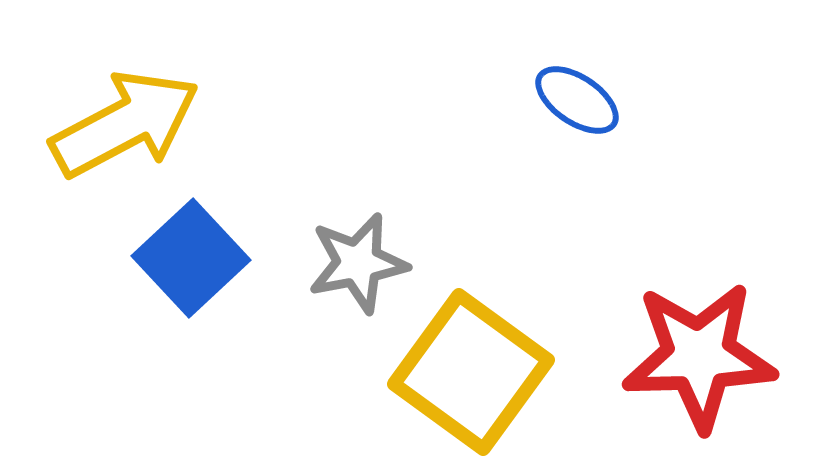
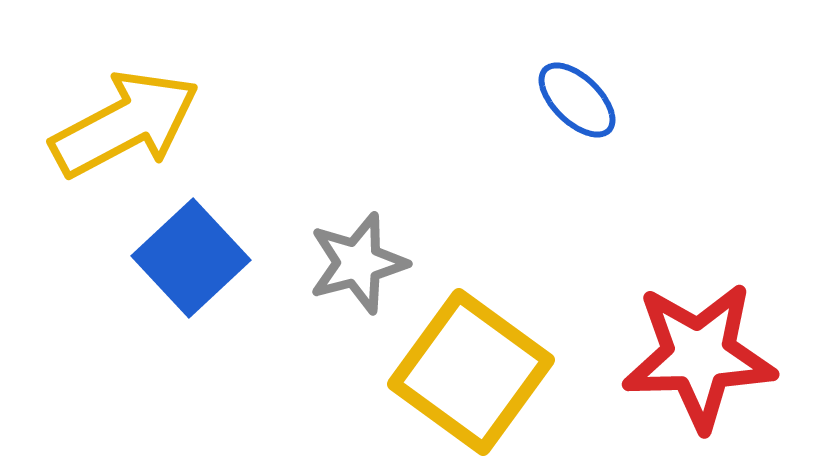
blue ellipse: rotated 10 degrees clockwise
gray star: rotated 4 degrees counterclockwise
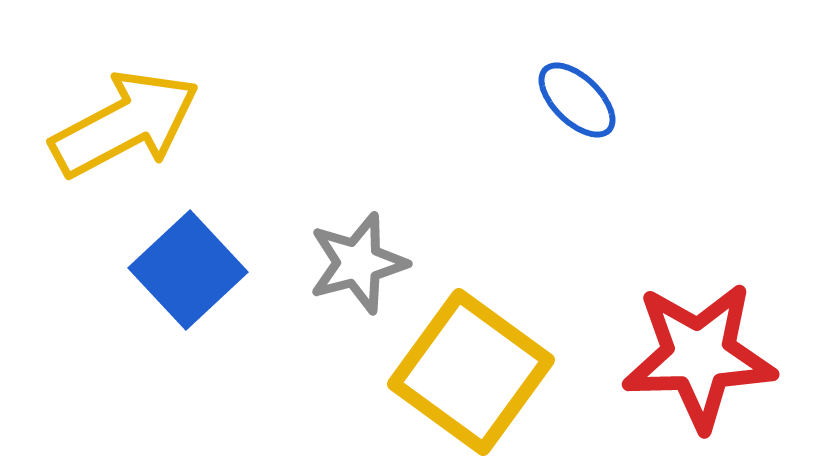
blue square: moved 3 px left, 12 px down
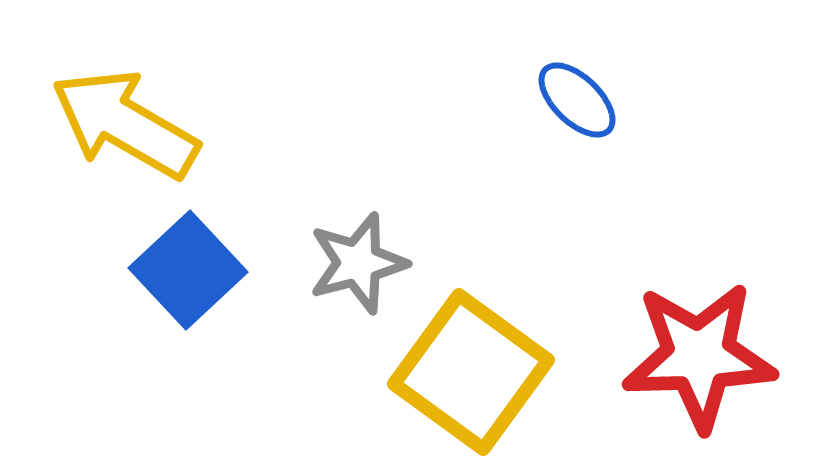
yellow arrow: rotated 122 degrees counterclockwise
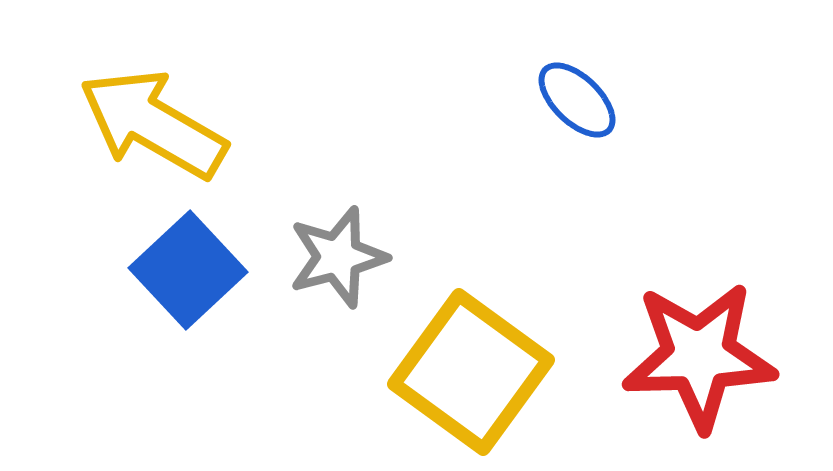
yellow arrow: moved 28 px right
gray star: moved 20 px left, 6 px up
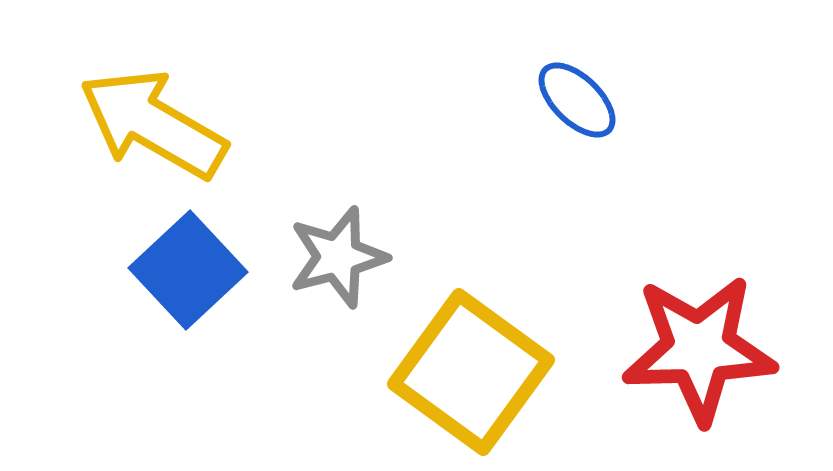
red star: moved 7 px up
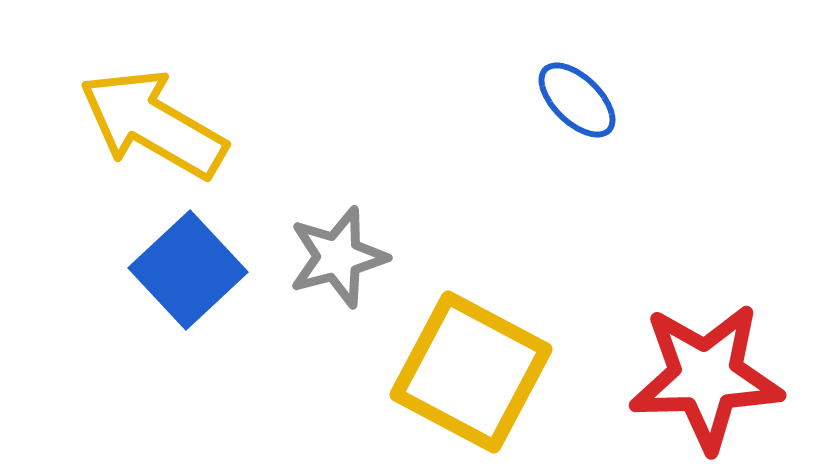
red star: moved 7 px right, 28 px down
yellow square: rotated 8 degrees counterclockwise
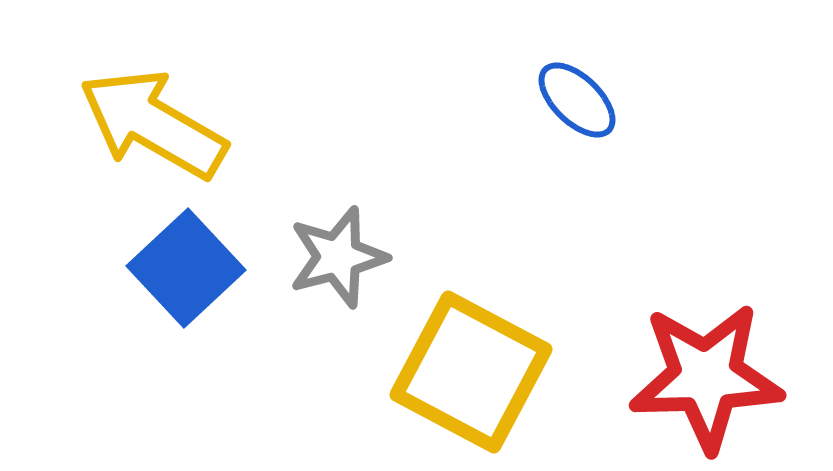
blue square: moved 2 px left, 2 px up
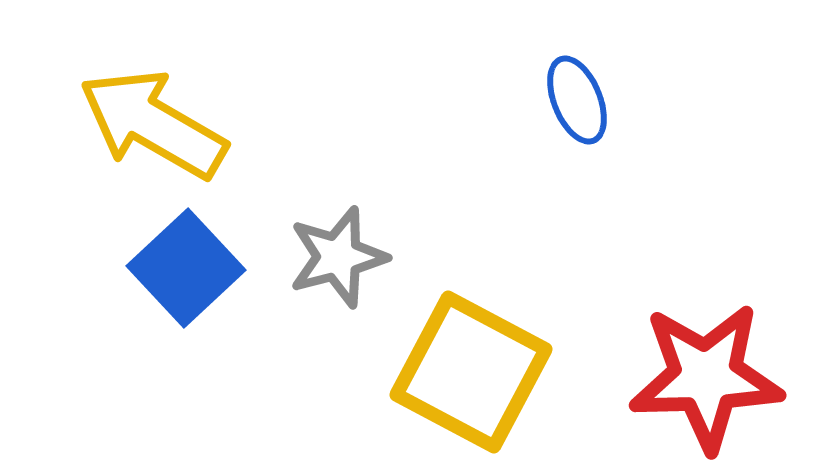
blue ellipse: rotated 24 degrees clockwise
